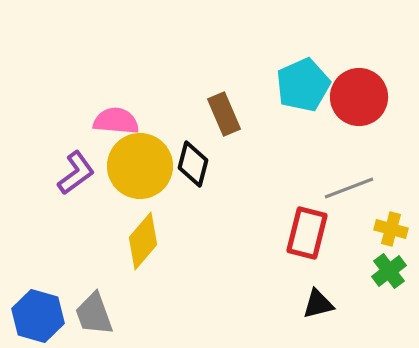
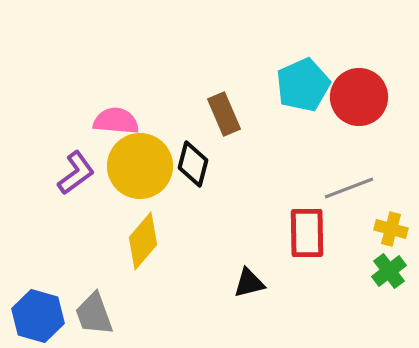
red rectangle: rotated 15 degrees counterclockwise
black triangle: moved 69 px left, 21 px up
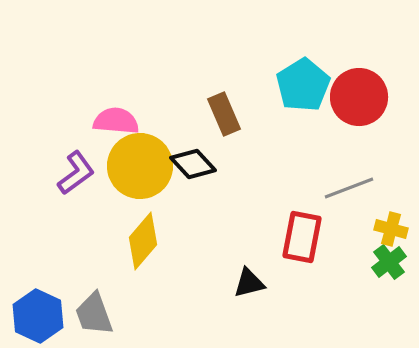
cyan pentagon: rotated 8 degrees counterclockwise
black diamond: rotated 57 degrees counterclockwise
red rectangle: moved 5 px left, 4 px down; rotated 12 degrees clockwise
green cross: moved 9 px up
blue hexagon: rotated 9 degrees clockwise
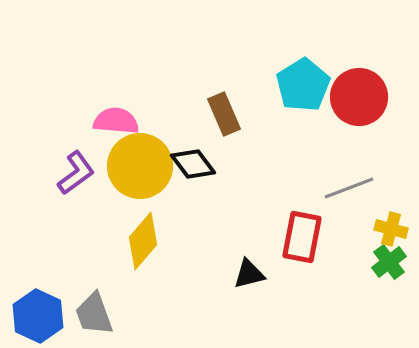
black diamond: rotated 6 degrees clockwise
black triangle: moved 9 px up
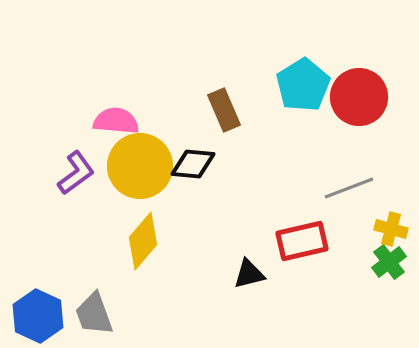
brown rectangle: moved 4 px up
black diamond: rotated 48 degrees counterclockwise
red rectangle: moved 4 px down; rotated 66 degrees clockwise
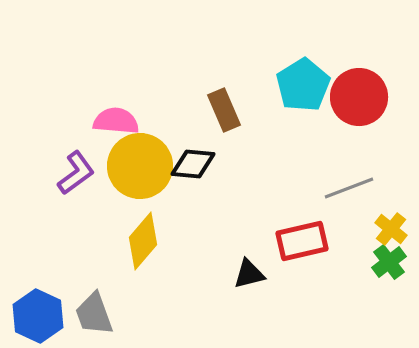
yellow cross: rotated 24 degrees clockwise
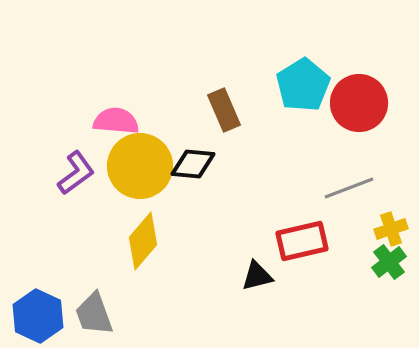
red circle: moved 6 px down
yellow cross: rotated 32 degrees clockwise
black triangle: moved 8 px right, 2 px down
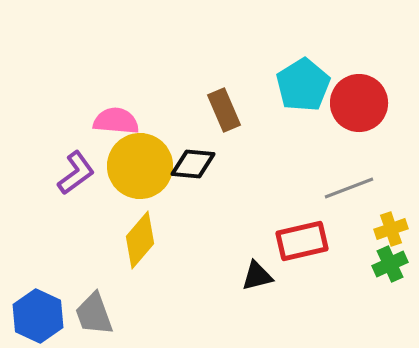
yellow diamond: moved 3 px left, 1 px up
green cross: moved 1 px right, 2 px down; rotated 12 degrees clockwise
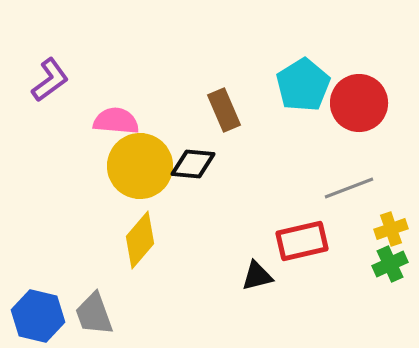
purple L-shape: moved 26 px left, 93 px up
blue hexagon: rotated 12 degrees counterclockwise
